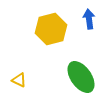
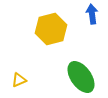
blue arrow: moved 3 px right, 5 px up
yellow triangle: rotated 49 degrees counterclockwise
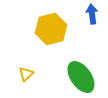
yellow triangle: moved 7 px right, 6 px up; rotated 21 degrees counterclockwise
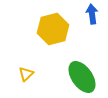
yellow hexagon: moved 2 px right
green ellipse: moved 1 px right
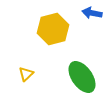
blue arrow: moved 1 px up; rotated 72 degrees counterclockwise
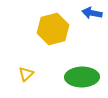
green ellipse: rotated 56 degrees counterclockwise
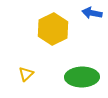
yellow hexagon: rotated 12 degrees counterclockwise
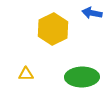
yellow triangle: rotated 42 degrees clockwise
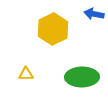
blue arrow: moved 2 px right, 1 px down
